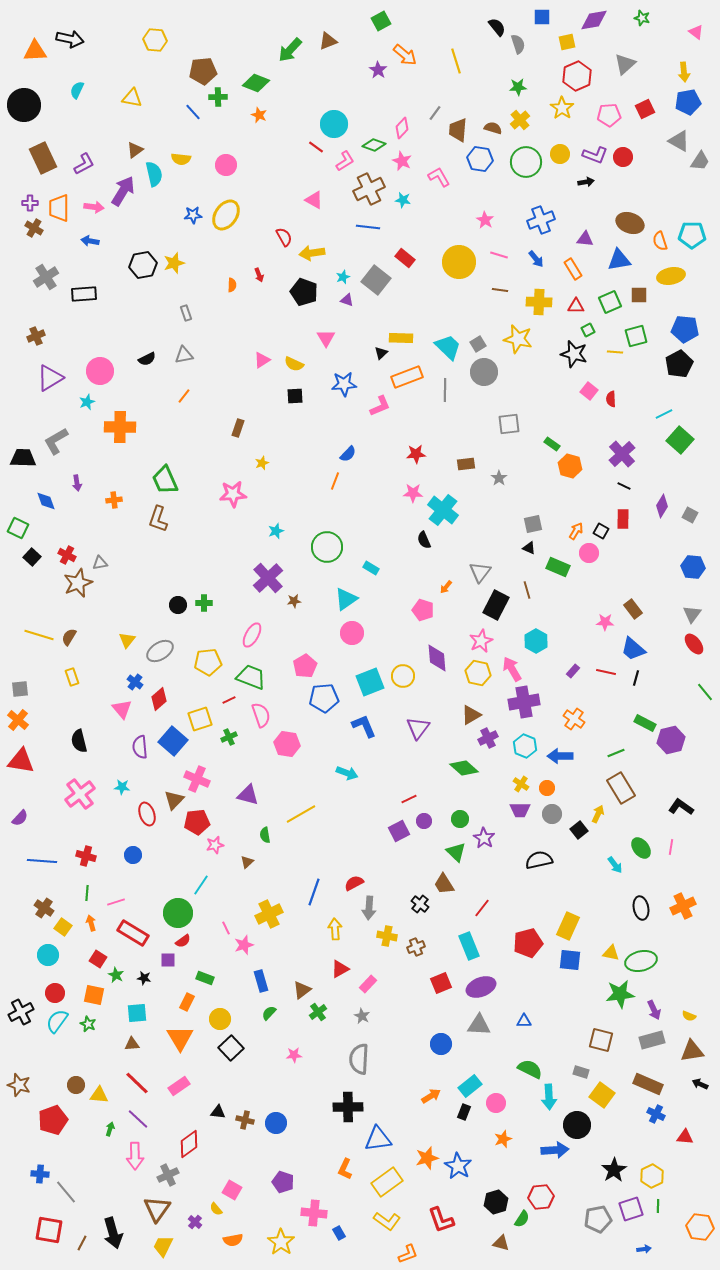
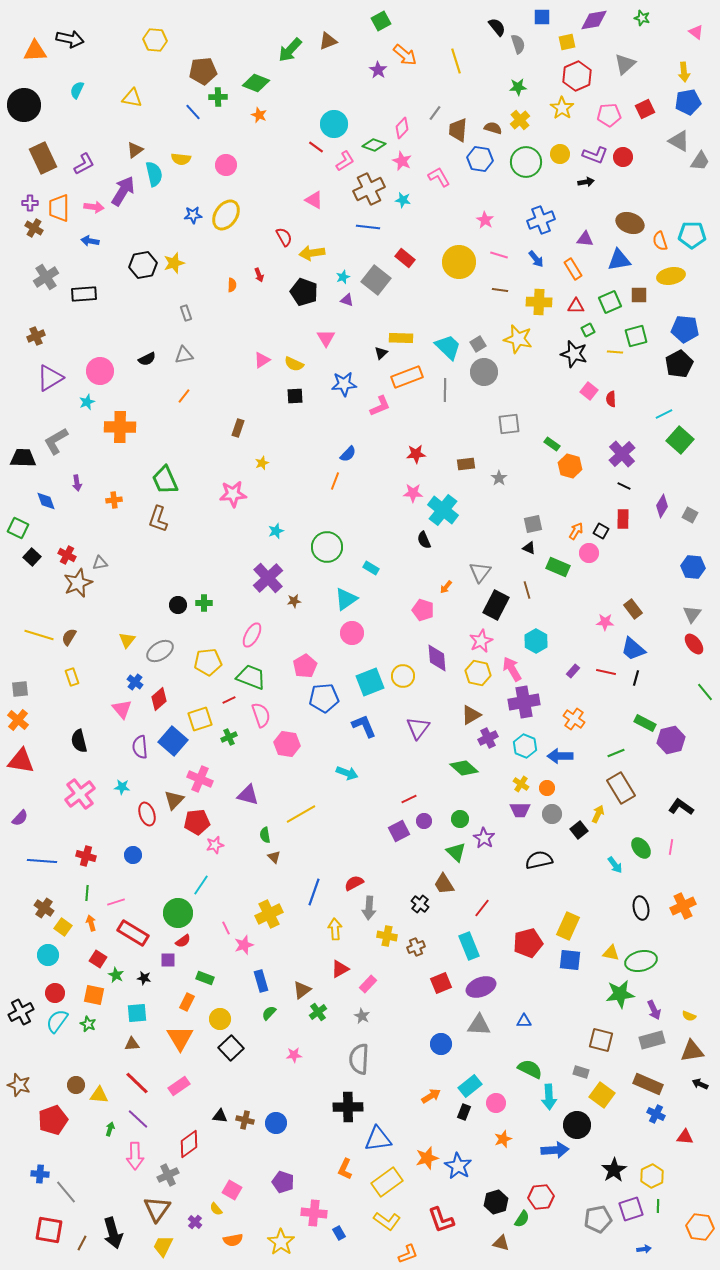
pink cross at (197, 779): moved 3 px right
brown triangle at (247, 862): moved 27 px right, 5 px up; rotated 32 degrees counterclockwise
black triangle at (218, 1112): moved 2 px right, 4 px down
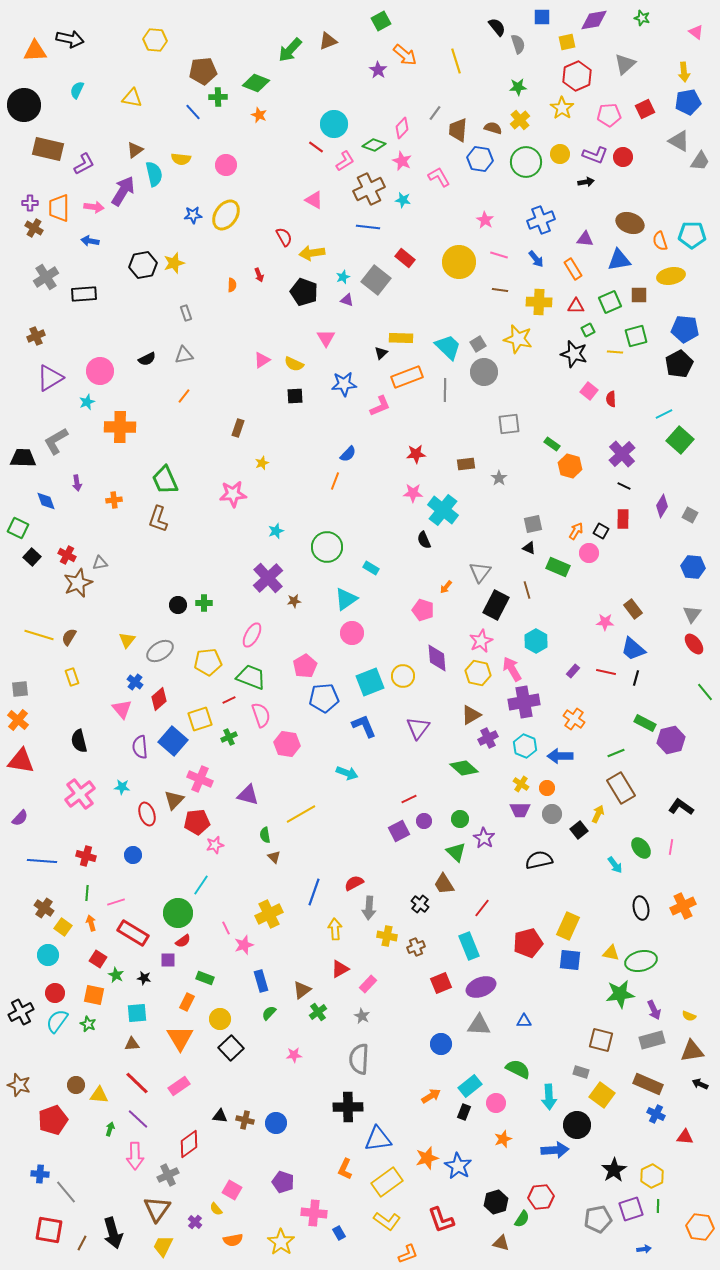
brown rectangle at (43, 158): moved 5 px right, 9 px up; rotated 52 degrees counterclockwise
green semicircle at (530, 1069): moved 12 px left
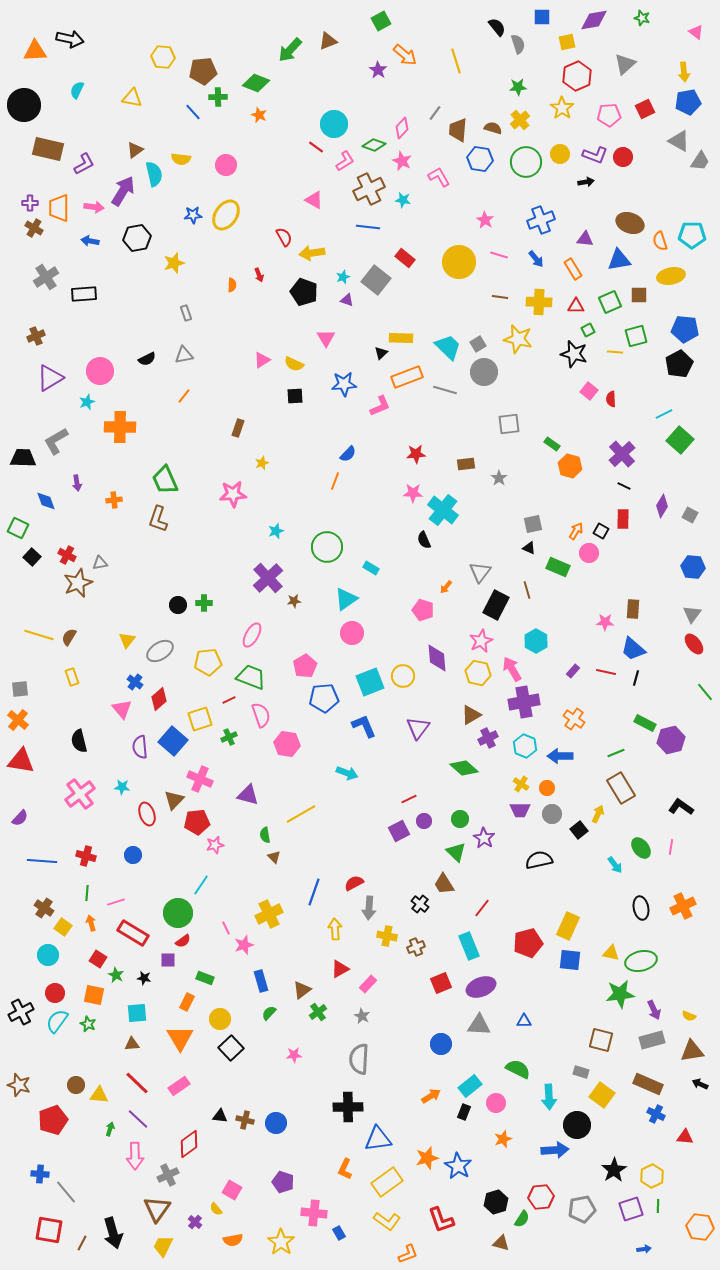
yellow hexagon at (155, 40): moved 8 px right, 17 px down
black hexagon at (143, 265): moved 6 px left, 27 px up
brown line at (500, 290): moved 7 px down
gray line at (445, 390): rotated 75 degrees counterclockwise
brown rectangle at (633, 609): rotated 42 degrees clockwise
gray pentagon at (598, 1219): moved 16 px left, 10 px up
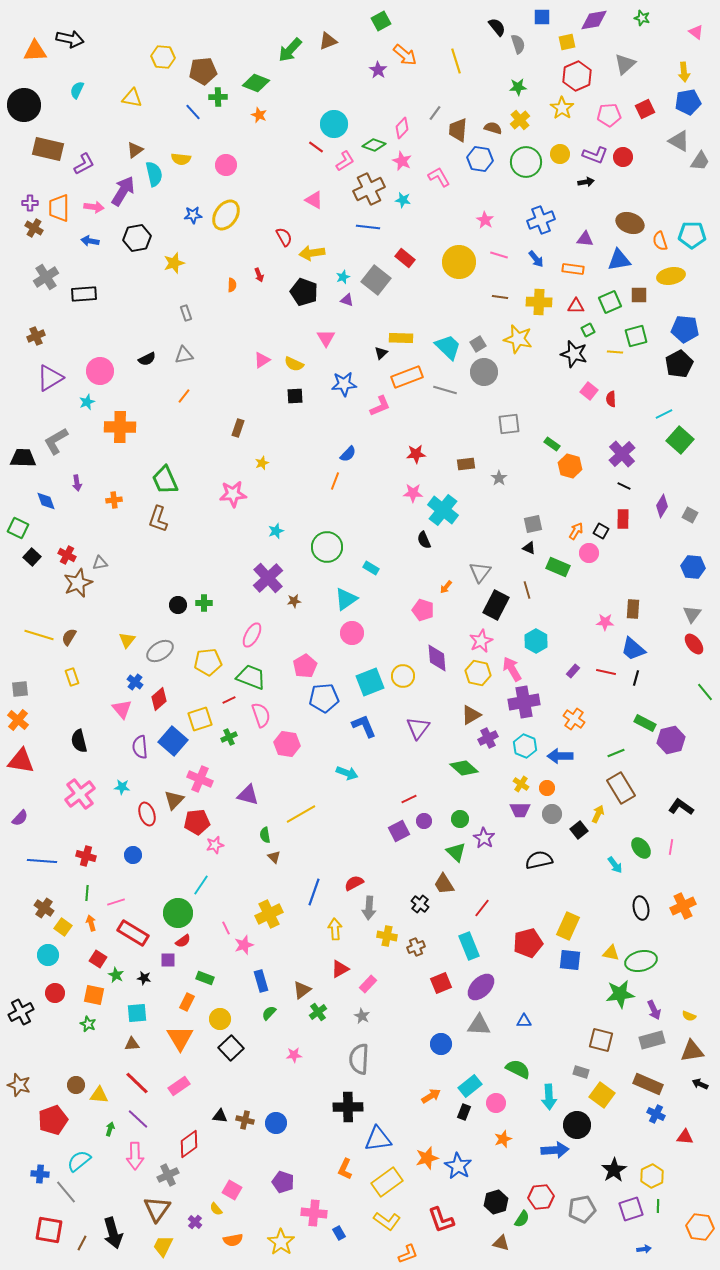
orange rectangle at (573, 269): rotated 50 degrees counterclockwise
purple ellipse at (481, 987): rotated 24 degrees counterclockwise
cyan semicircle at (57, 1021): moved 22 px right, 140 px down; rotated 15 degrees clockwise
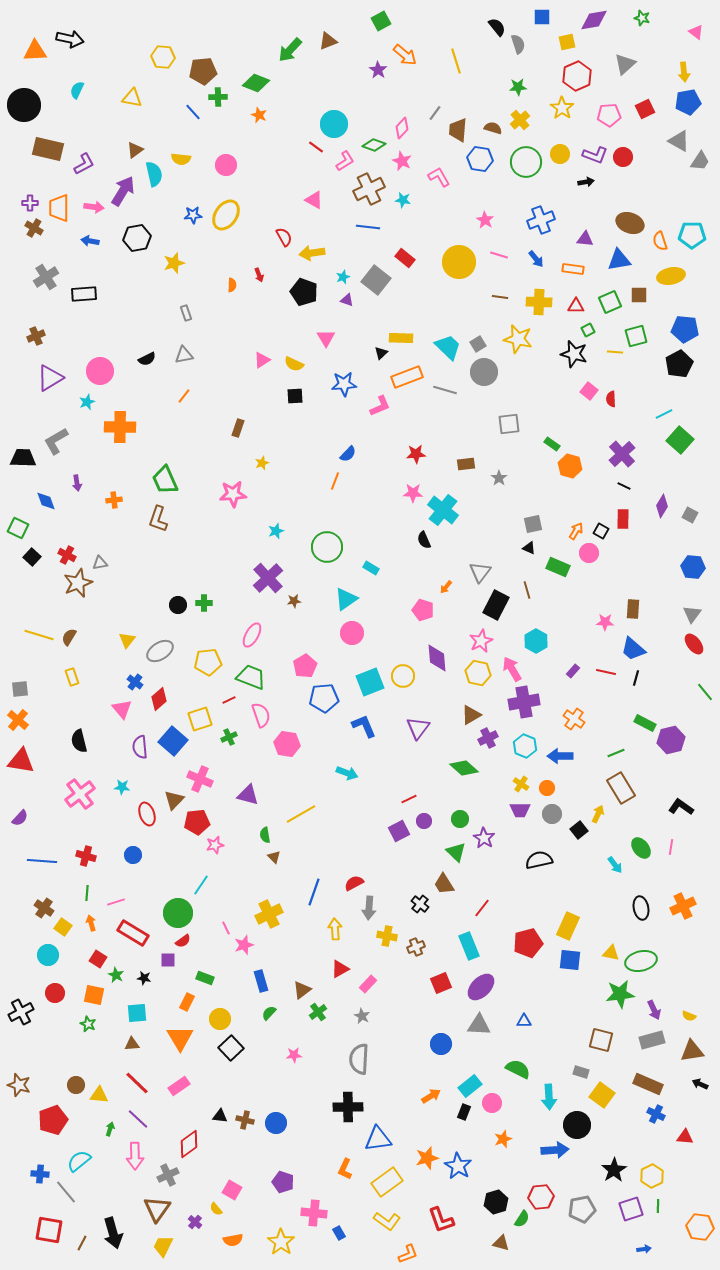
pink circle at (496, 1103): moved 4 px left
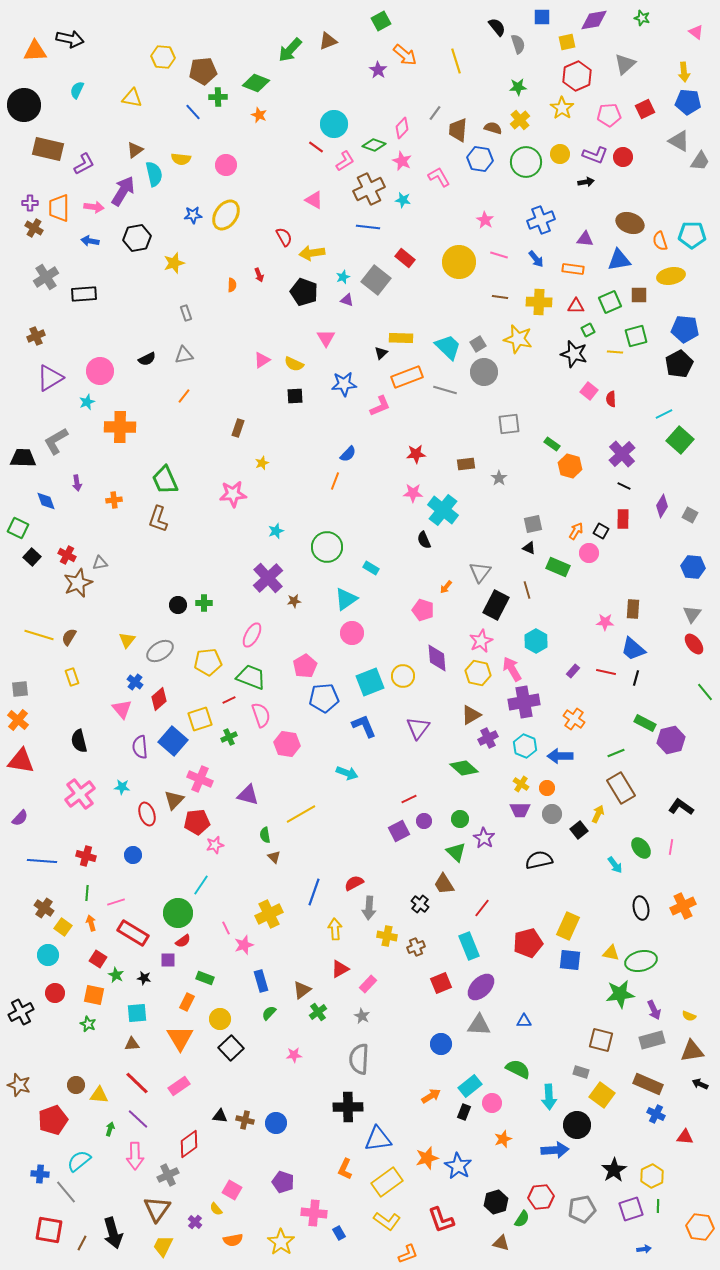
blue pentagon at (688, 102): rotated 15 degrees clockwise
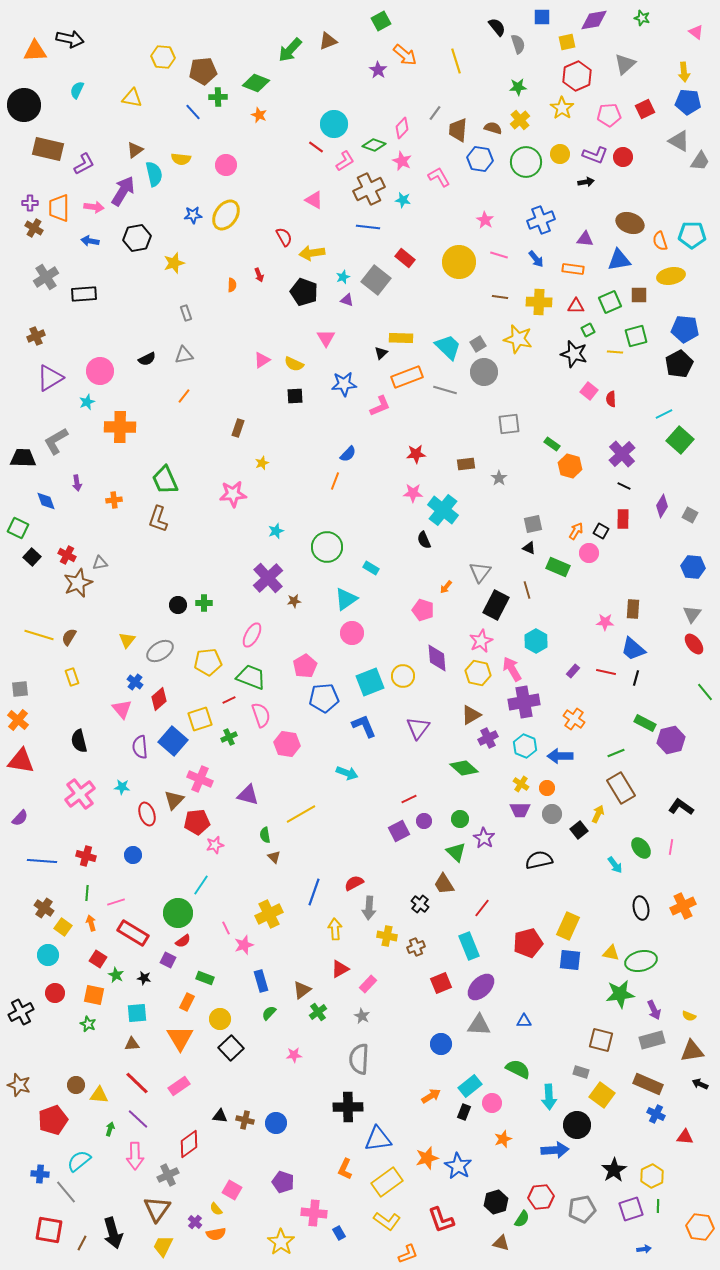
purple square at (168, 960): rotated 28 degrees clockwise
orange semicircle at (233, 1240): moved 17 px left, 6 px up
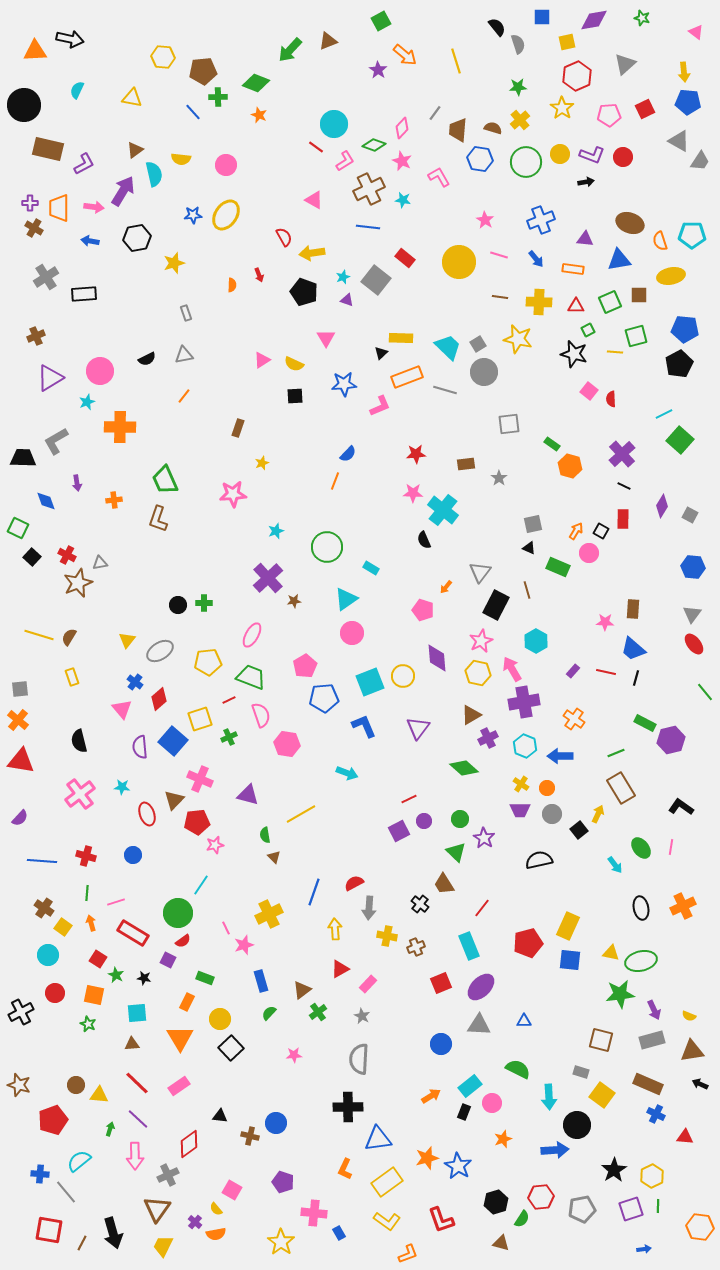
purple L-shape at (595, 155): moved 3 px left
brown cross at (245, 1120): moved 5 px right, 16 px down
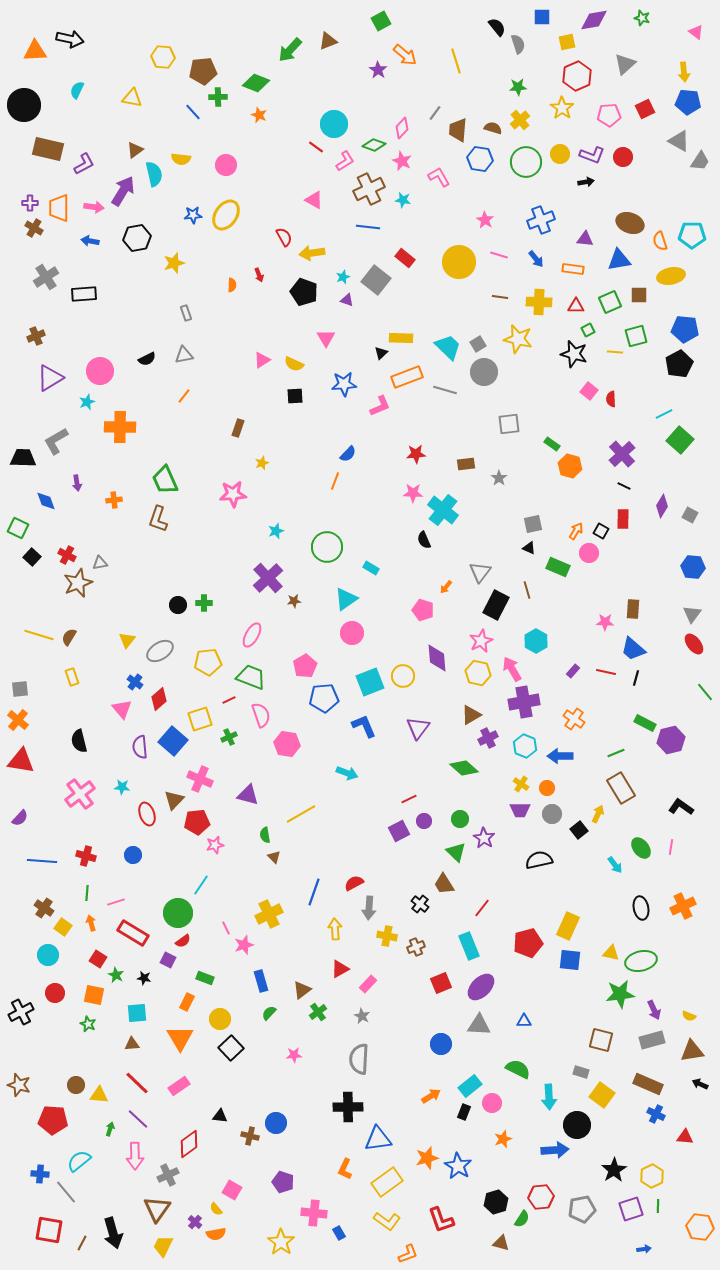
red pentagon at (53, 1120): rotated 24 degrees clockwise
